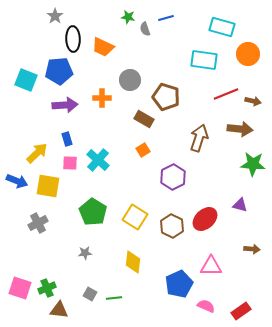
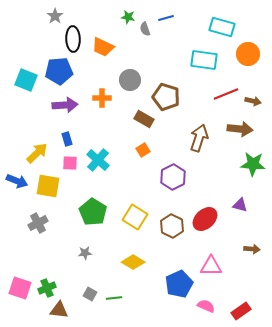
yellow diamond at (133, 262): rotated 65 degrees counterclockwise
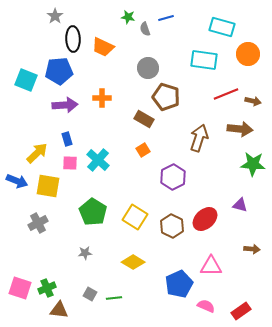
gray circle at (130, 80): moved 18 px right, 12 px up
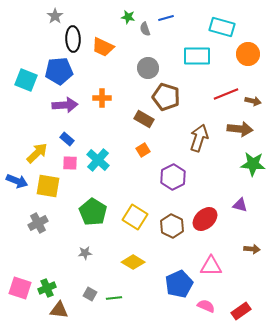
cyan rectangle at (204, 60): moved 7 px left, 4 px up; rotated 8 degrees counterclockwise
blue rectangle at (67, 139): rotated 32 degrees counterclockwise
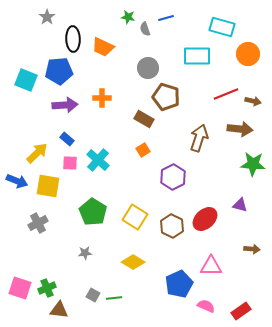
gray star at (55, 16): moved 8 px left, 1 px down
gray square at (90, 294): moved 3 px right, 1 px down
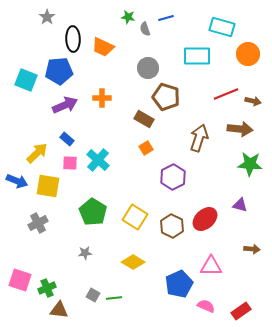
purple arrow at (65, 105): rotated 20 degrees counterclockwise
orange square at (143, 150): moved 3 px right, 2 px up
green star at (253, 164): moved 3 px left
pink square at (20, 288): moved 8 px up
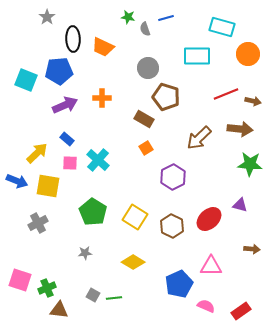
brown arrow at (199, 138): rotated 152 degrees counterclockwise
red ellipse at (205, 219): moved 4 px right
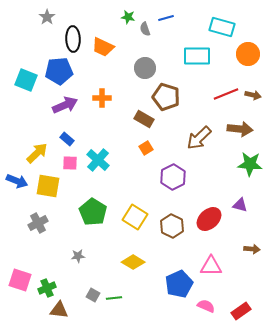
gray circle at (148, 68): moved 3 px left
brown arrow at (253, 101): moved 6 px up
gray star at (85, 253): moved 7 px left, 3 px down
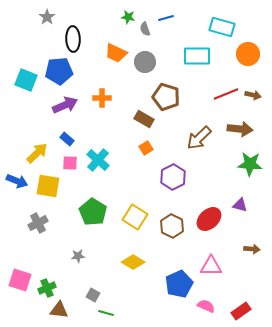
orange trapezoid at (103, 47): moved 13 px right, 6 px down
gray circle at (145, 68): moved 6 px up
green line at (114, 298): moved 8 px left, 15 px down; rotated 21 degrees clockwise
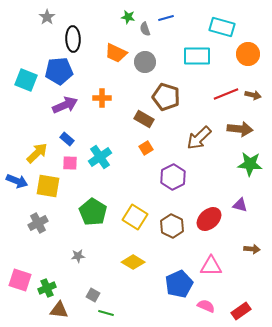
cyan cross at (98, 160): moved 2 px right, 3 px up; rotated 15 degrees clockwise
